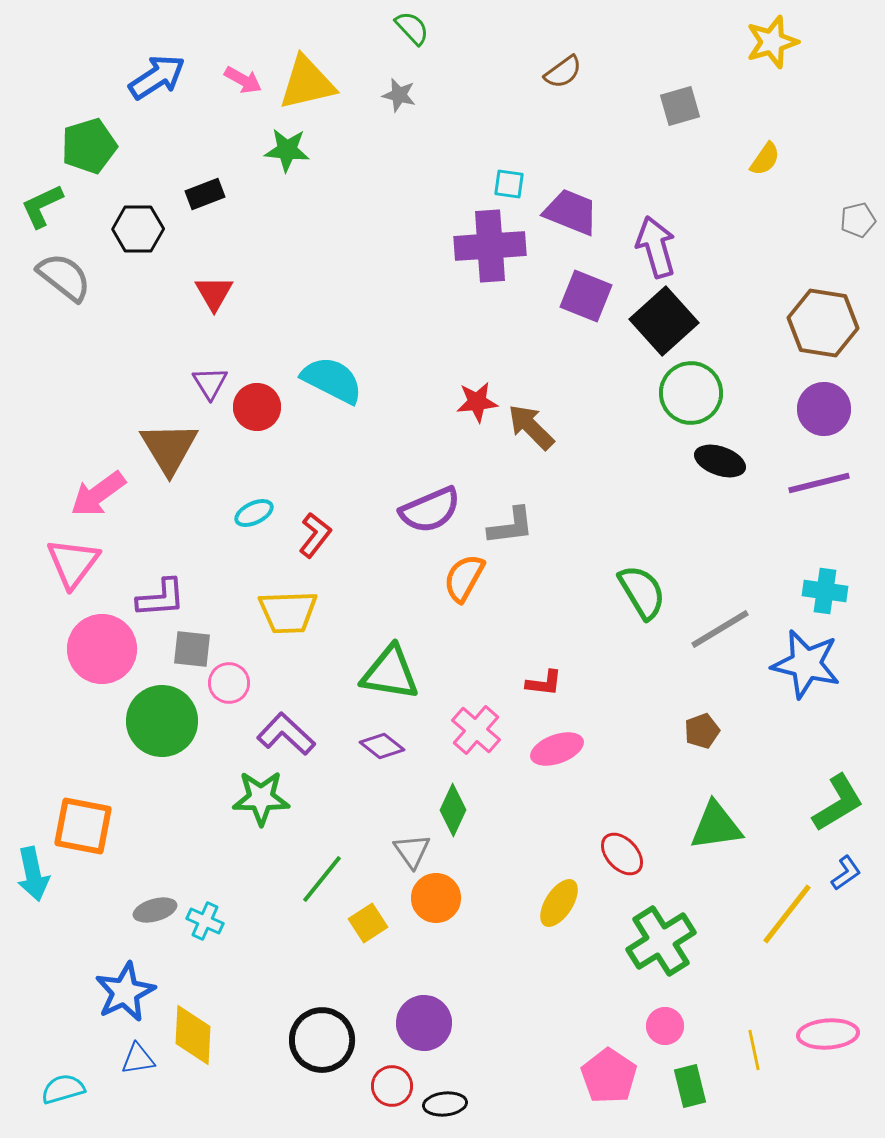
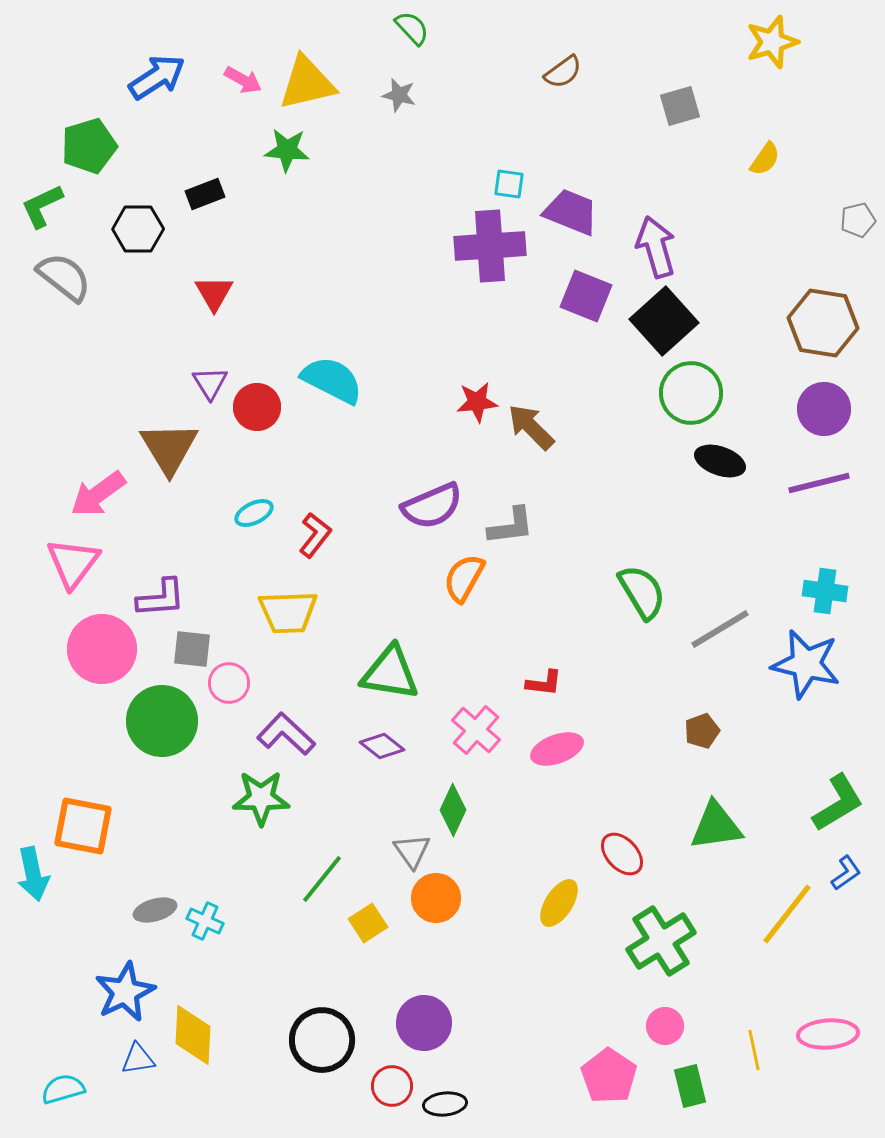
purple semicircle at (430, 510): moved 2 px right, 4 px up
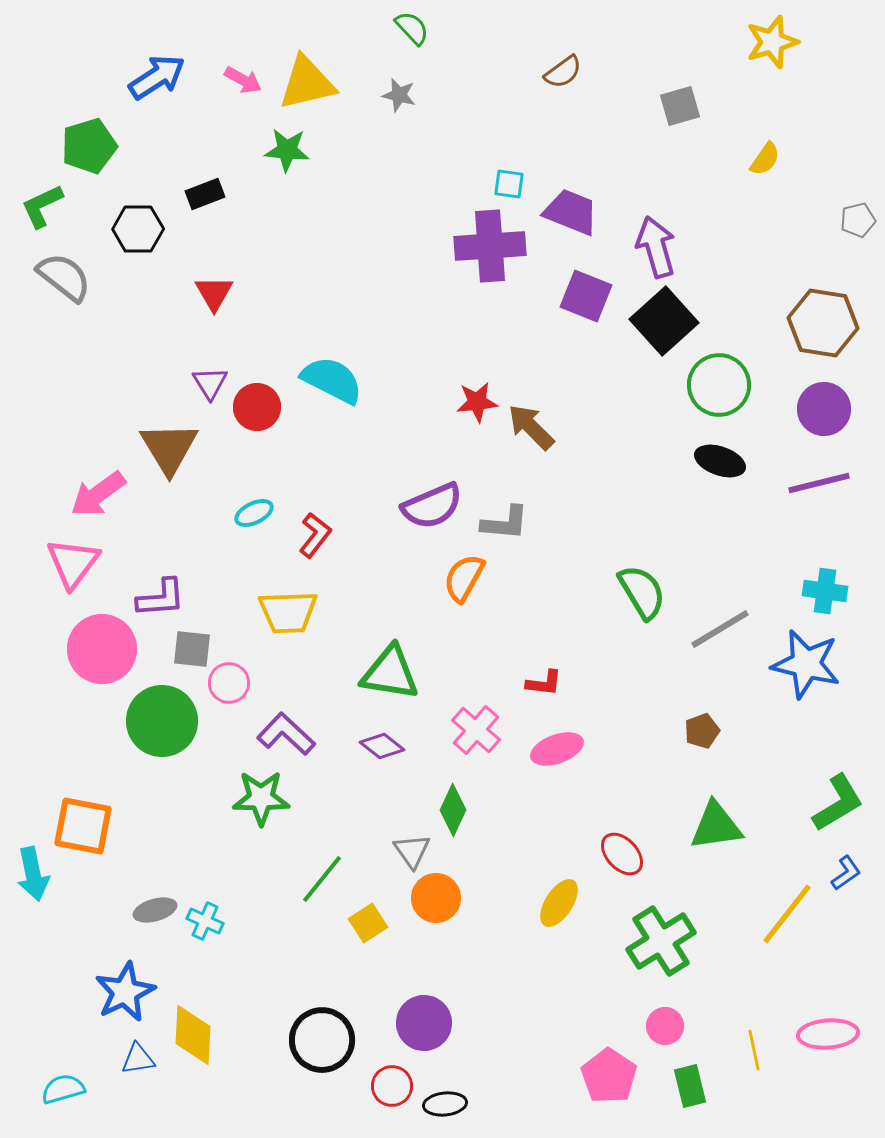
green circle at (691, 393): moved 28 px right, 8 px up
gray L-shape at (511, 526): moved 6 px left, 3 px up; rotated 12 degrees clockwise
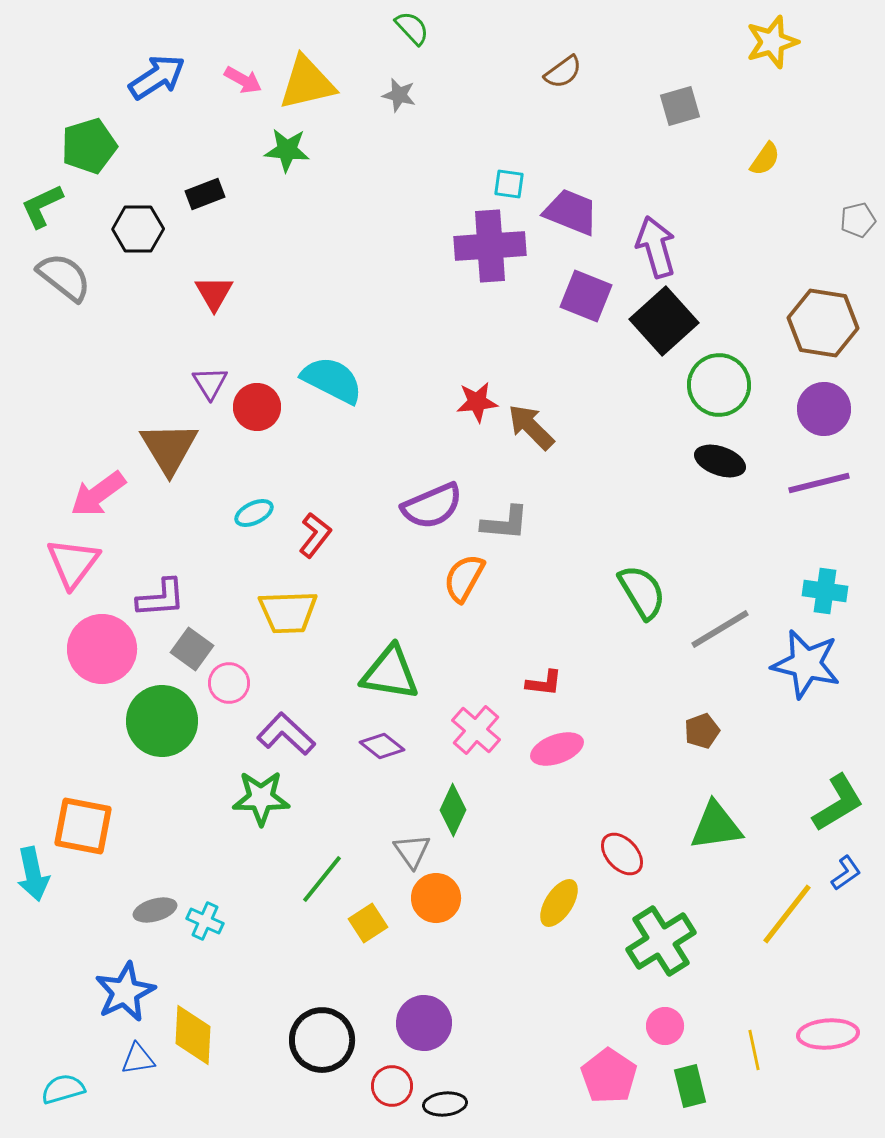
gray square at (192, 649): rotated 30 degrees clockwise
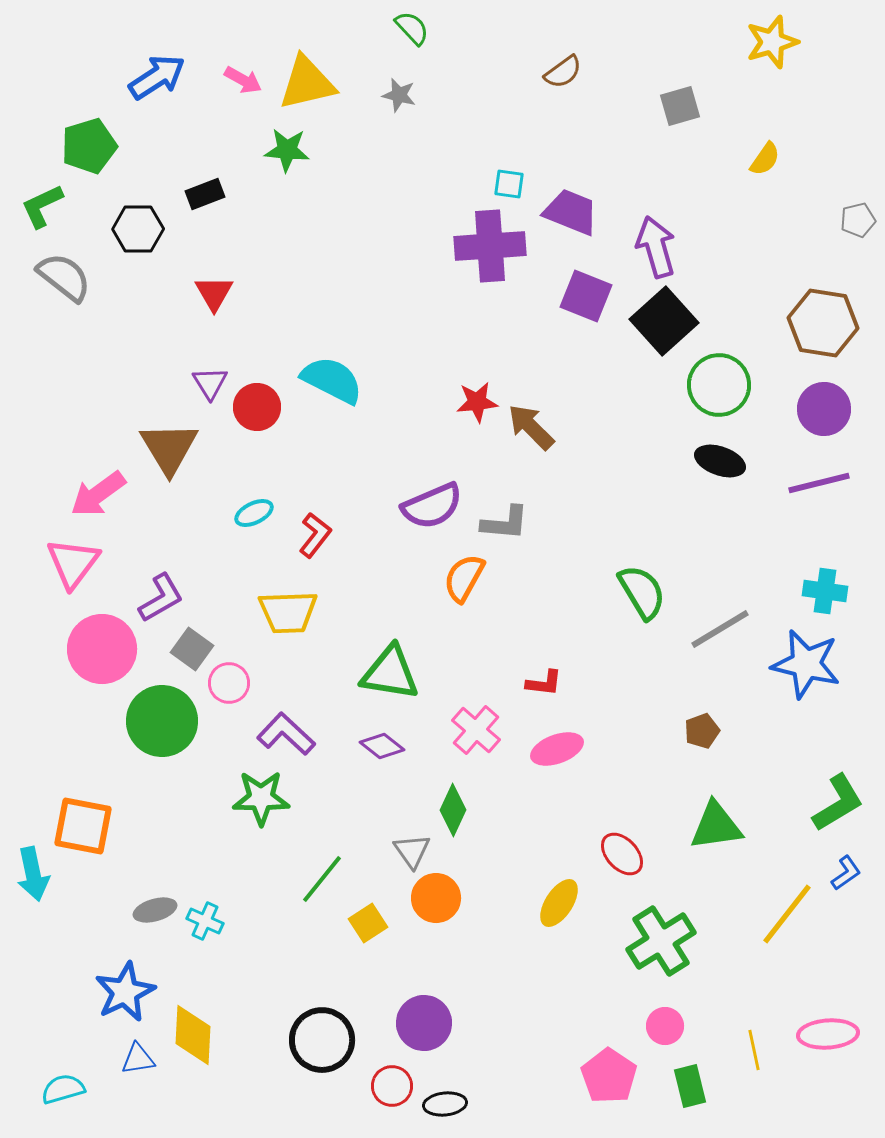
purple L-shape at (161, 598): rotated 26 degrees counterclockwise
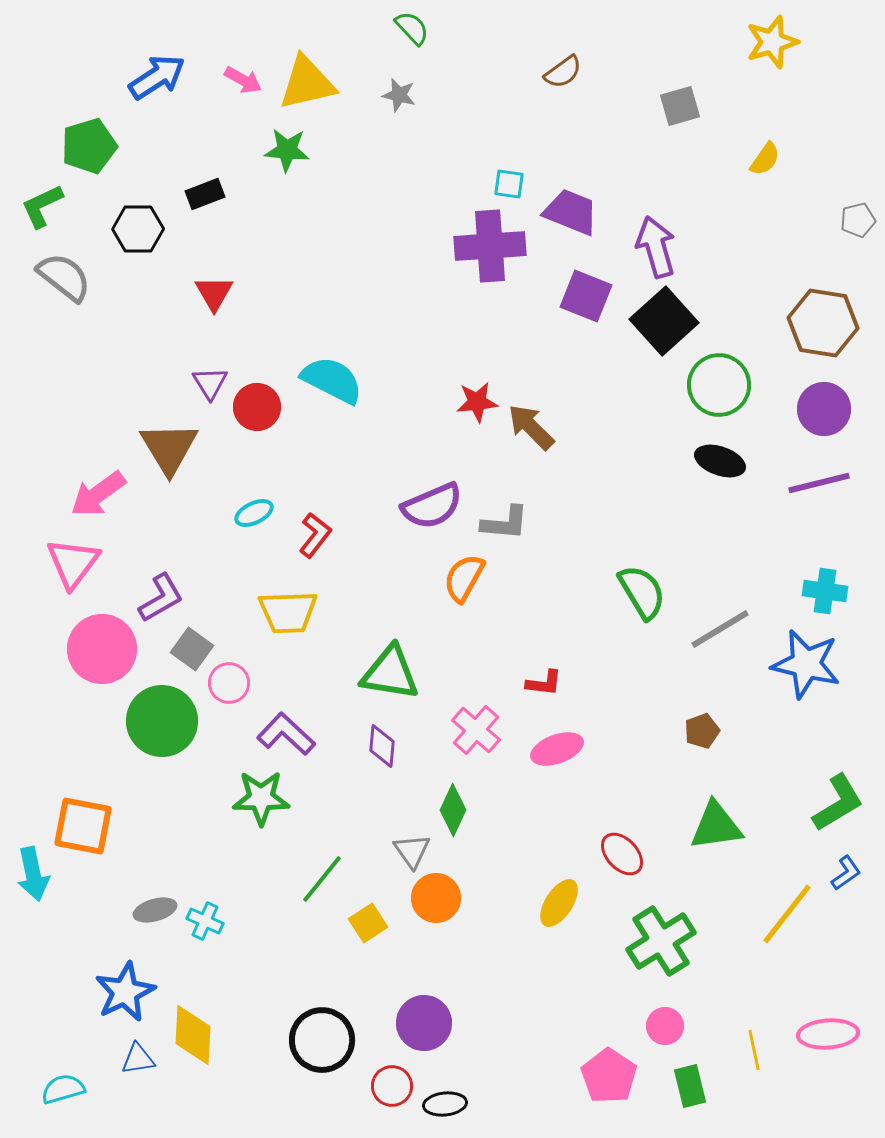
purple diamond at (382, 746): rotated 57 degrees clockwise
